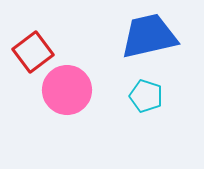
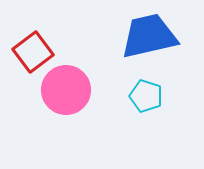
pink circle: moved 1 px left
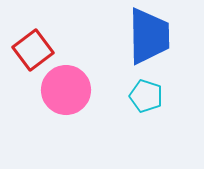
blue trapezoid: rotated 102 degrees clockwise
red square: moved 2 px up
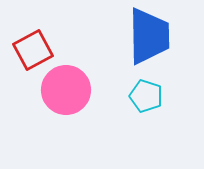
red square: rotated 9 degrees clockwise
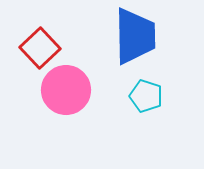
blue trapezoid: moved 14 px left
red square: moved 7 px right, 2 px up; rotated 15 degrees counterclockwise
